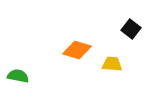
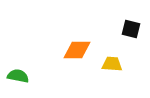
black square: rotated 24 degrees counterclockwise
orange diamond: rotated 16 degrees counterclockwise
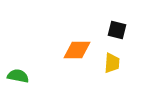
black square: moved 14 px left, 1 px down
yellow trapezoid: moved 1 px up; rotated 90 degrees clockwise
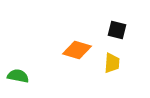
orange diamond: rotated 16 degrees clockwise
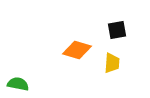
black square: rotated 24 degrees counterclockwise
green semicircle: moved 8 px down
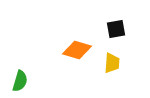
black square: moved 1 px left, 1 px up
green semicircle: moved 2 px right, 3 px up; rotated 95 degrees clockwise
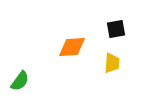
orange diamond: moved 5 px left, 3 px up; rotated 20 degrees counterclockwise
green semicircle: rotated 20 degrees clockwise
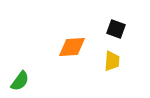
black square: rotated 30 degrees clockwise
yellow trapezoid: moved 2 px up
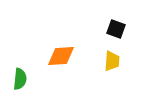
orange diamond: moved 11 px left, 9 px down
green semicircle: moved 2 px up; rotated 30 degrees counterclockwise
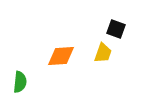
yellow trapezoid: moved 9 px left, 8 px up; rotated 15 degrees clockwise
green semicircle: moved 3 px down
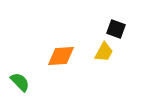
yellow trapezoid: moved 1 px right, 1 px up; rotated 10 degrees clockwise
green semicircle: rotated 50 degrees counterclockwise
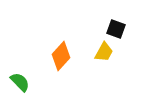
orange diamond: rotated 44 degrees counterclockwise
